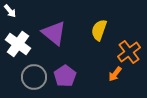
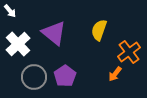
white cross: rotated 10 degrees clockwise
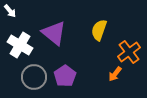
white cross: moved 2 px right, 1 px down; rotated 15 degrees counterclockwise
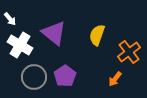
white arrow: moved 8 px down
yellow semicircle: moved 2 px left, 5 px down
orange arrow: moved 5 px down
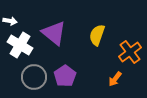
white arrow: moved 2 px down; rotated 40 degrees counterclockwise
orange cross: moved 1 px right
